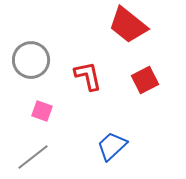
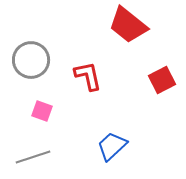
red square: moved 17 px right
gray line: rotated 20 degrees clockwise
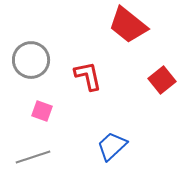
red square: rotated 12 degrees counterclockwise
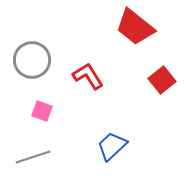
red trapezoid: moved 7 px right, 2 px down
gray circle: moved 1 px right
red L-shape: rotated 20 degrees counterclockwise
